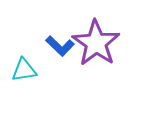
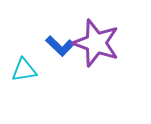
purple star: rotated 15 degrees counterclockwise
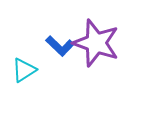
cyan triangle: rotated 24 degrees counterclockwise
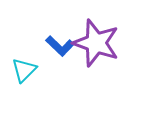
cyan triangle: rotated 12 degrees counterclockwise
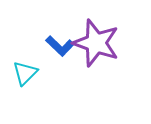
cyan triangle: moved 1 px right, 3 px down
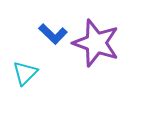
blue L-shape: moved 7 px left, 12 px up
